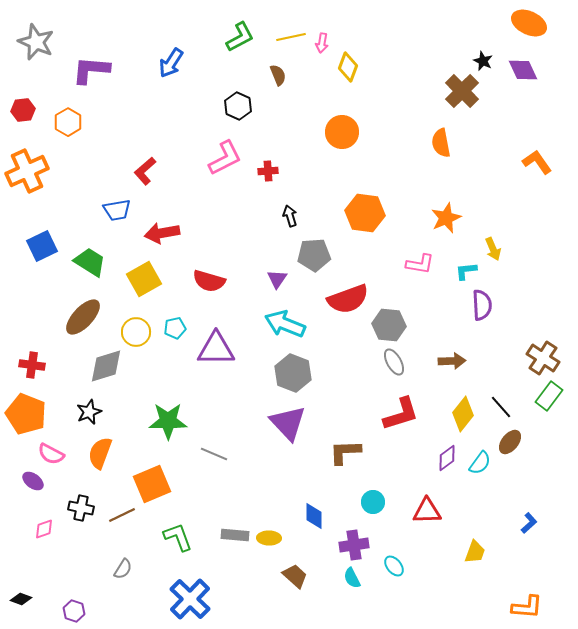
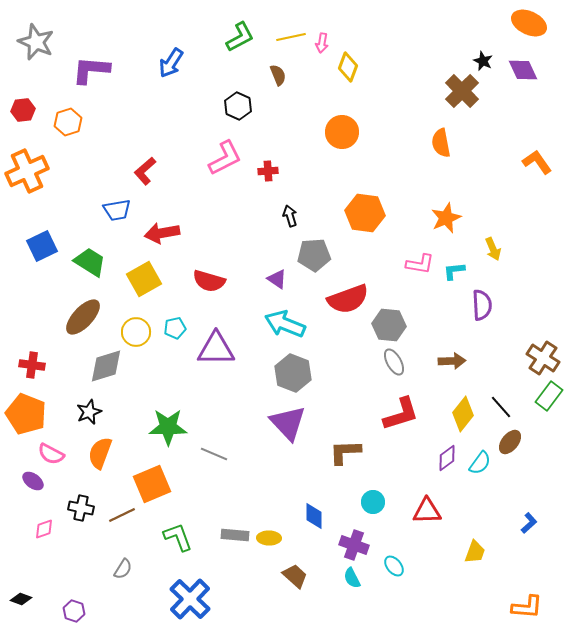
orange hexagon at (68, 122): rotated 12 degrees clockwise
cyan L-shape at (466, 271): moved 12 px left
purple triangle at (277, 279): rotated 30 degrees counterclockwise
green star at (168, 421): moved 6 px down
purple cross at (354, 545): rotated 28 degrees clockwise
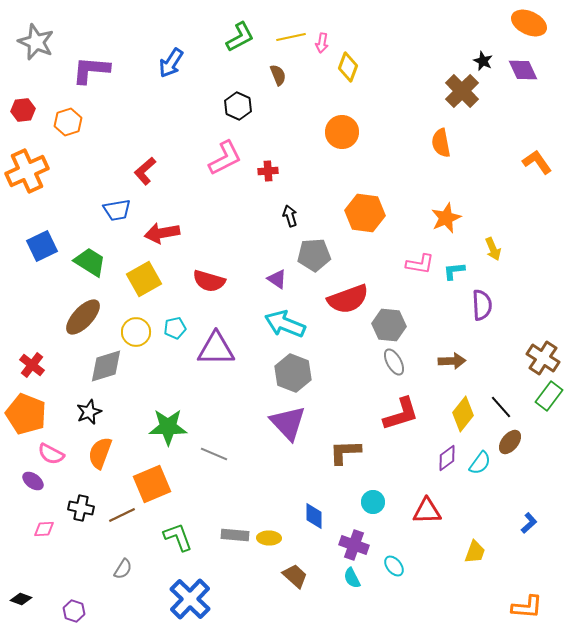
red cross at (32, 365): rotated 30 degrees clockwise
pink diamond at (44, 529): rotated 15 degrees clockwise
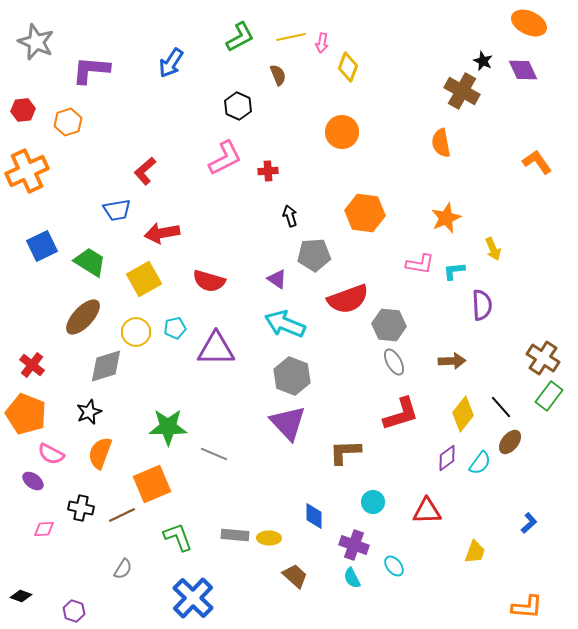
brown cross at (462, 91): rotated 16 degrees counterclockwise
gray hexagon at (293, 373): moved 1 px left, 3 px down
black diamond at (21, 599): moved 3 px up
blue cross at (190, 599): moved 3 px right, 1 px up
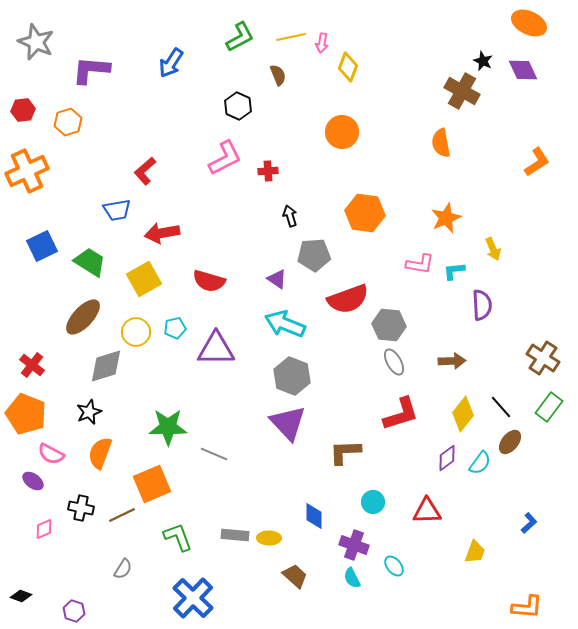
orange L-shape at (537, 162): rotated 92 degrees clockwise
green rectangle at (549, 396): moved 11 px down
pink diamond at (44, 529): rotated 20 degrees counterclockwise
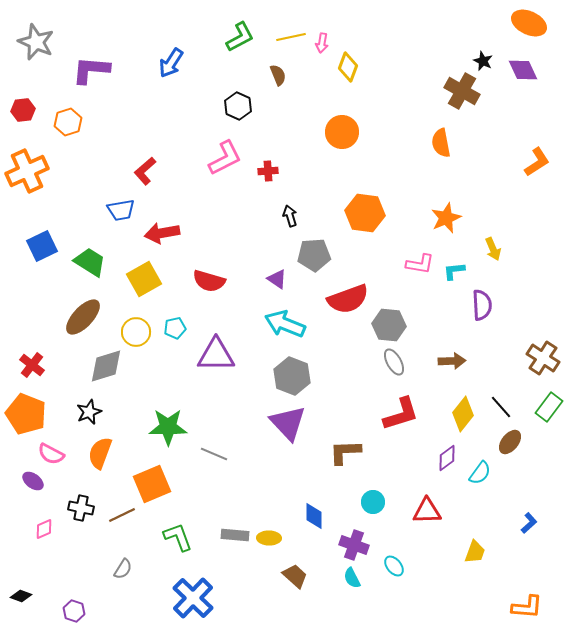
blue trapezoid at (117, 210): moved 4 px right
purple triangle at (216, 349): moved 6 px down
cyan semicircle at (480, 463): moved 10 px down
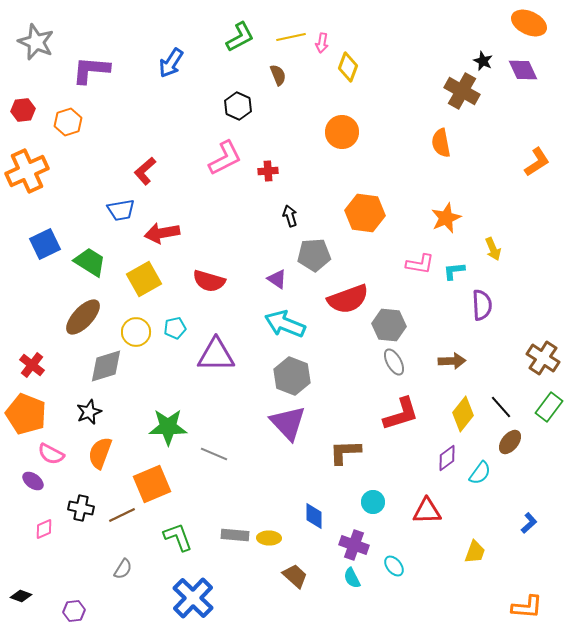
blue square at (42, 246): moved 3 px right, 2 px up
purple hexagon at (74, 611): rotated 25 degrees counterclockwise
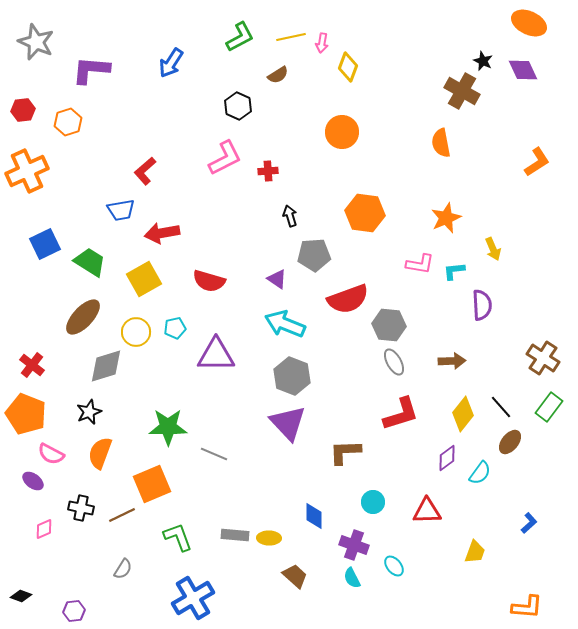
brown semicircle at (278, 75): rotated 80 degrees clockwise
blue cross at (193, 598): rotated 15 degrees clockwise
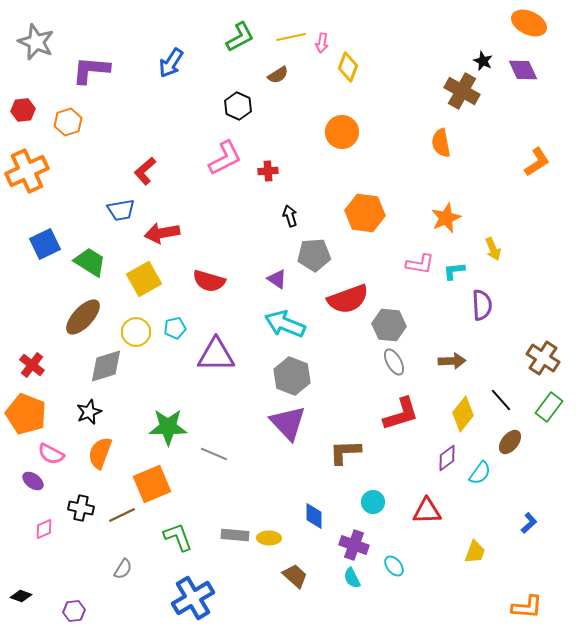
black line at (501, 407): moved 7 px up
